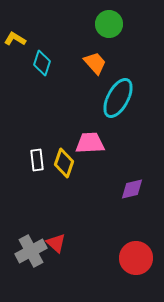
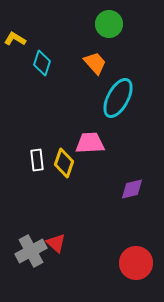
red circle: moved 5 px down
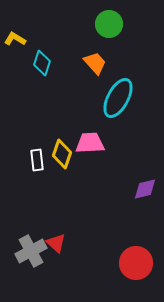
yellow diamond: moved 2 px left, 9 px up
purple diamond: moved 13 px right
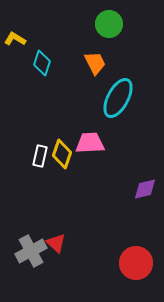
orange trapezoid: rotated 15 degrees clockwise
white rectangle: moved 3 px right, 4 px up; rotated 20 degrees clockwise
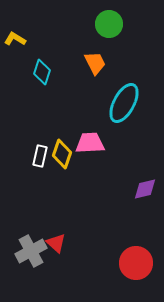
cyan diamond: moved 9 px down
cyan ellipse: moved 6 px right, 5 px down
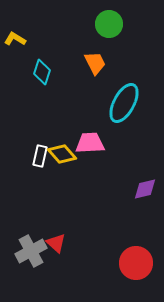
yellow diamond: rotated 60 degrees counterclockwise
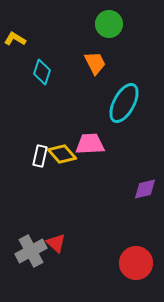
pink trapezoid: moved 1 px down
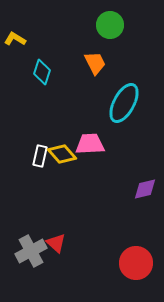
green circle: moved 1 px right, 1 px down
